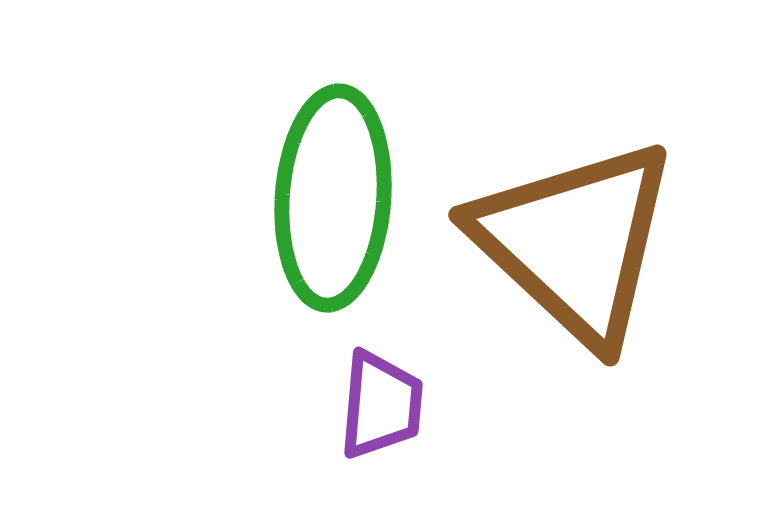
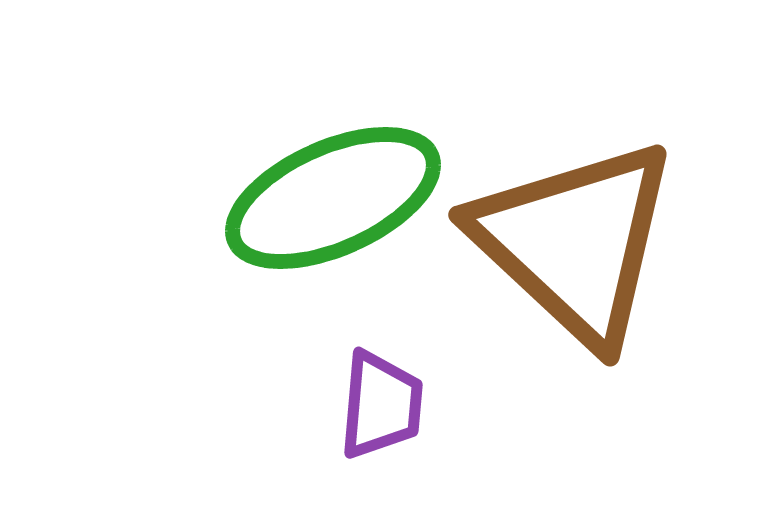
green ellipse: rotated 62 degrees clockwise
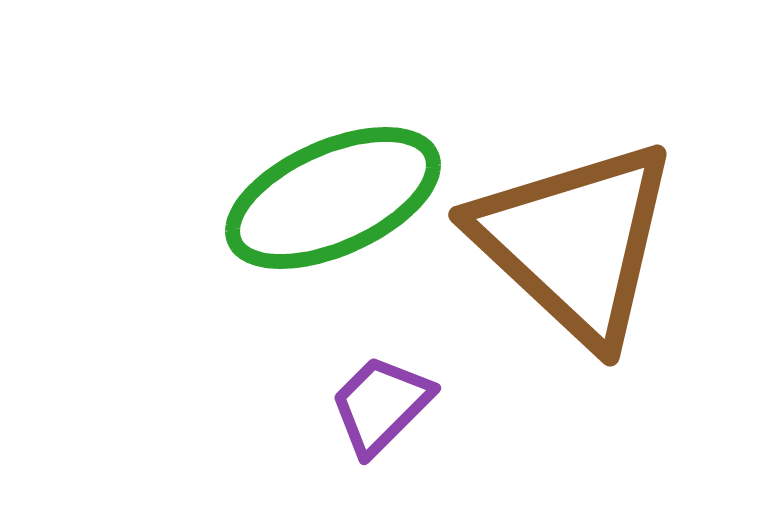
purple trapezoid: rotated 140 degrees counterclockwise
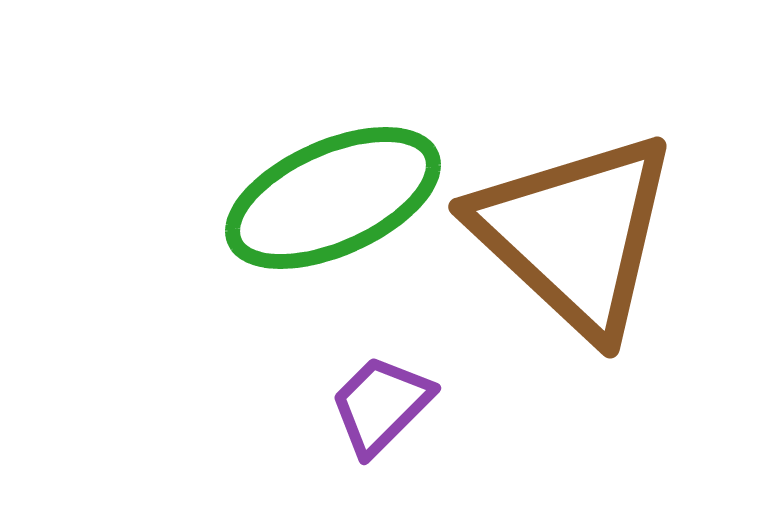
brown triangle: moved 8 px up
